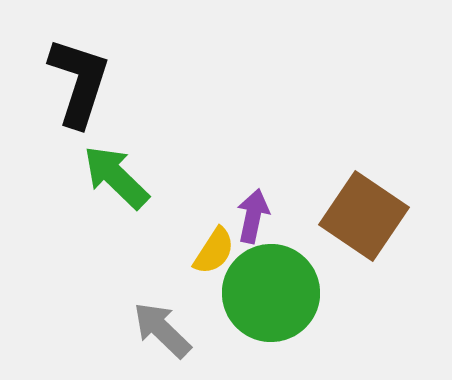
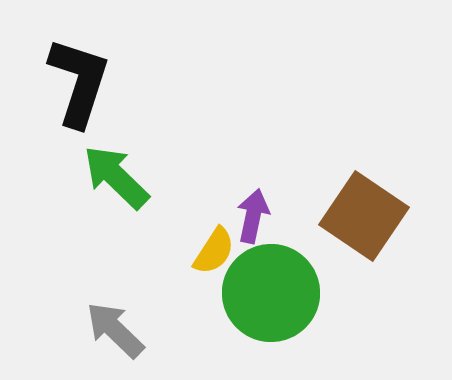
gray arrow: moved 47 px left
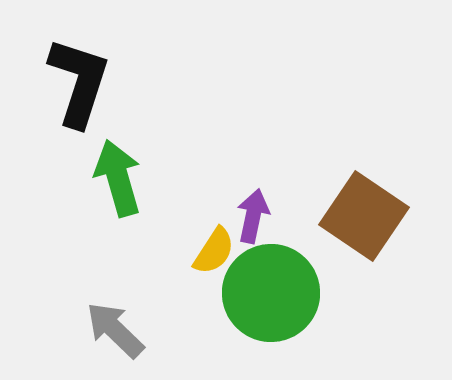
green arrow: moved 2 px right, 1 px down; rotated 30 degrees clockwise
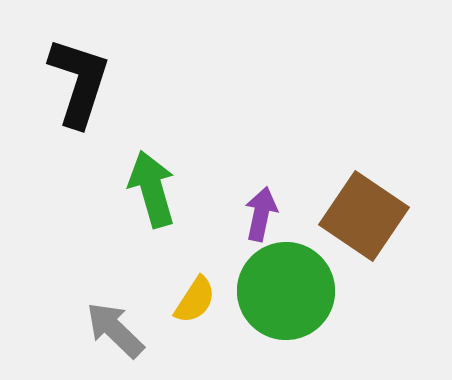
green arrow: moved 34 px right, 11 px down
purple arrow: moved 8 px right, 2 px up
yellow semicircle: moved 19 px left, 49 px down
green circle: moved 15 px right, 2 px up
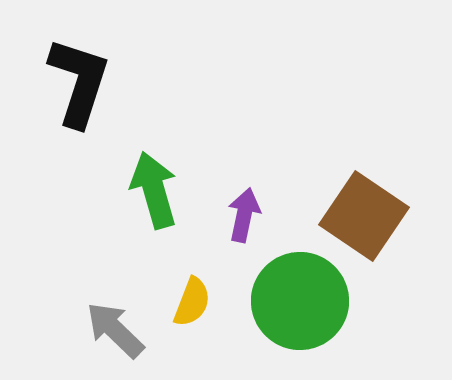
green arrow: moved 2 px right, 1 px down
purple arrow: moved 17 px left, 1 px down
green circle: moved 14 px right, 10 px down
yellow semicircle: moved 3 px left, 2 px down; rotated 12 degrees counterclockwise
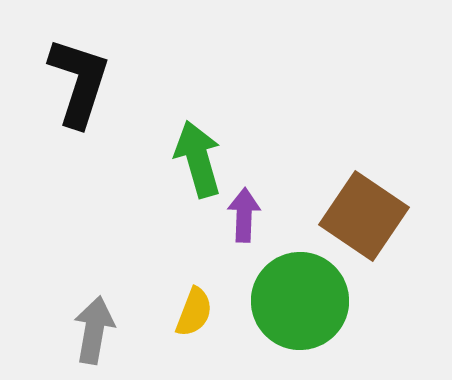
green arrow: moved 44 px right, 31 px up
purple arrow: rotated 10 degrees counterclockwise
yellow semicircle: moved 2 px right, 10 px down
gray arrow: moved 21 px left; rotated 56 degrees clockwise
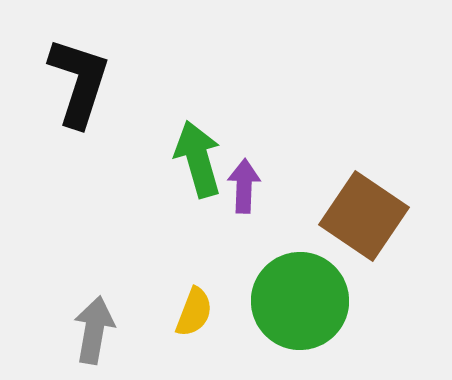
purple arrow: moved 29 px up
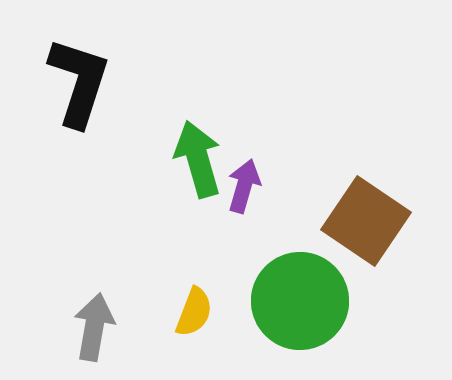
purple arrow: rotated 14 degrees clockwise
brown square: moved 2 px right, 5 px down
gray arrow: moved 3 px up
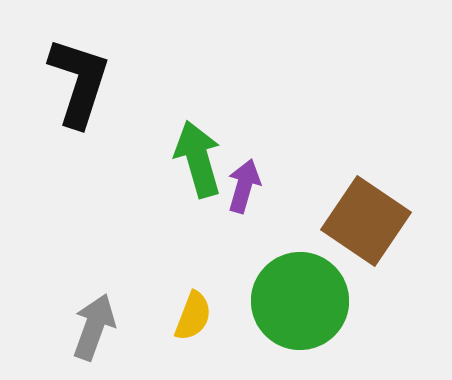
yellow semicircle: moved 1 px left, 4 px down
gray arrow: rotated 10 degrees clockwise
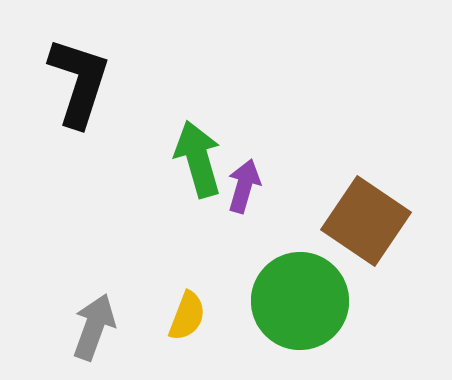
yellow semicircle: moved 6 px left
